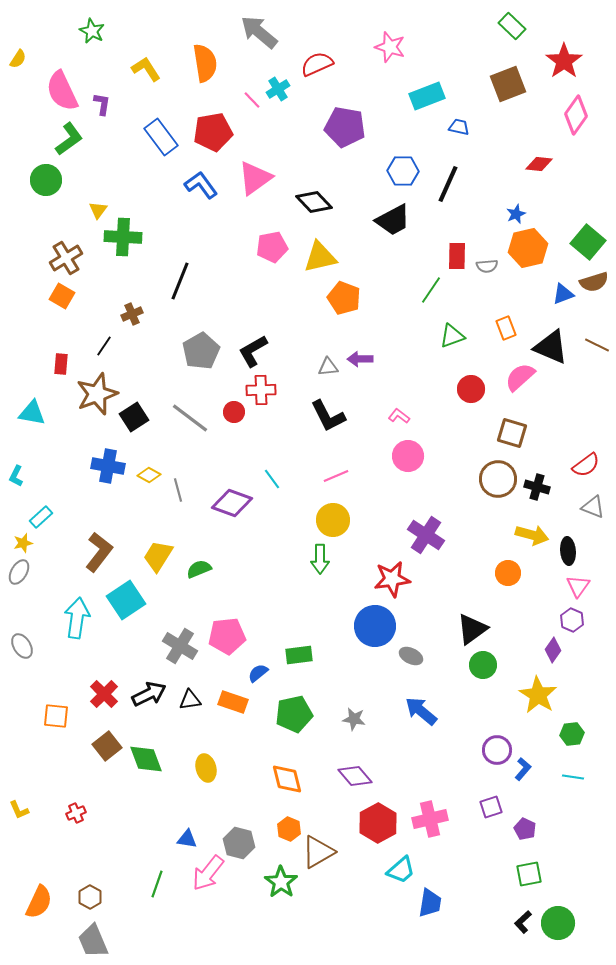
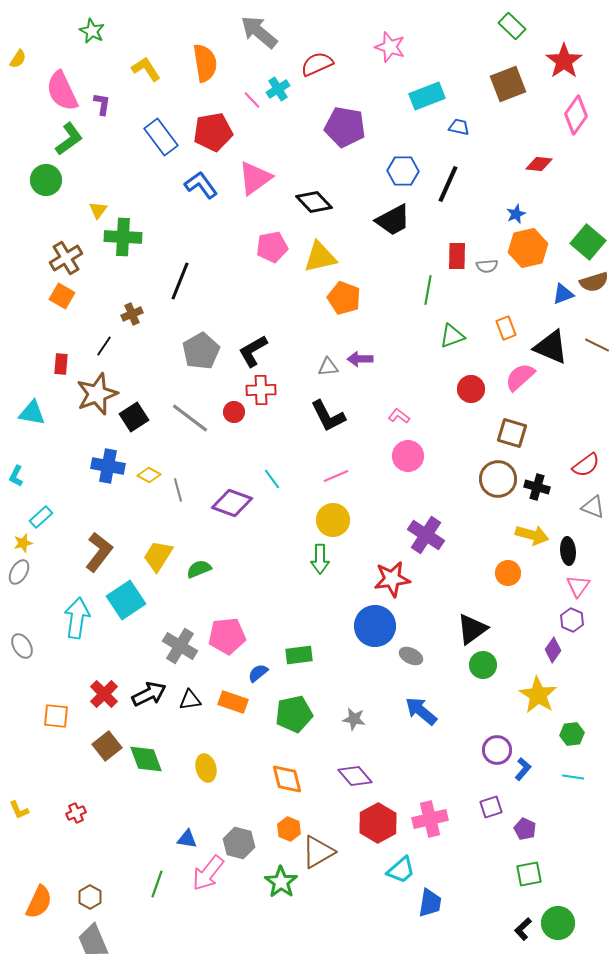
green line at (431, 290): moved 3 px left; rotated 24 degrees counterclockwise
black L-shape at (523, 922): moved 7 px down
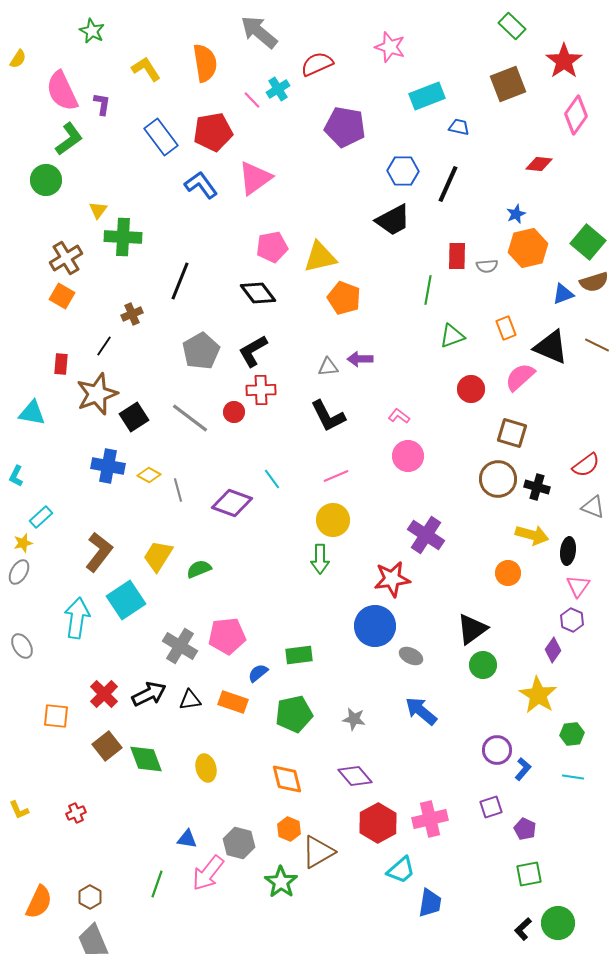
black diamond at (314, 202): moved 56 px left, 91 px down; rotated 6 degrees clockwise
black ellipse at (568, 551): rotated 12 degrees clockwise
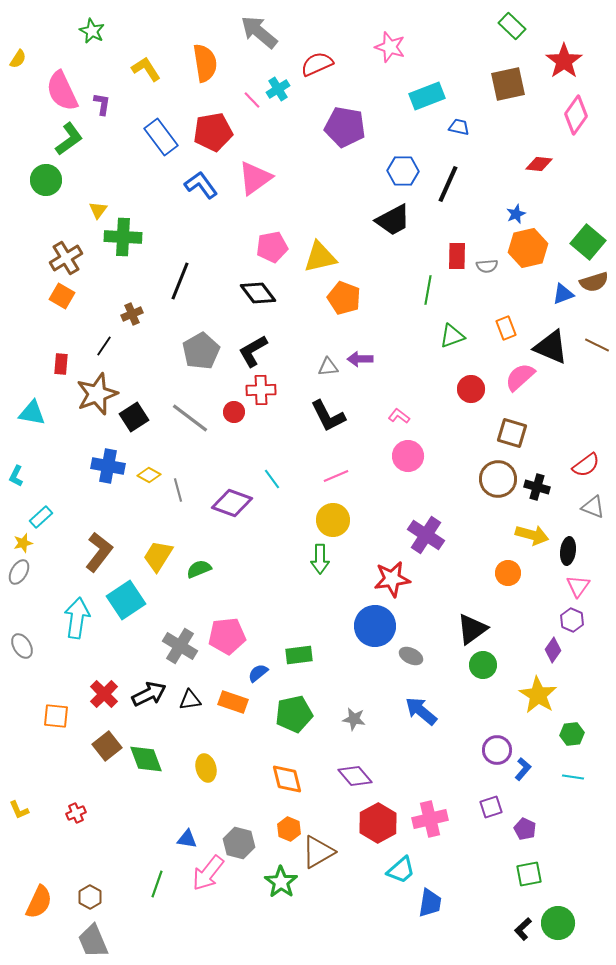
brown square at (508, 84): rotated 9 degrees clockwise
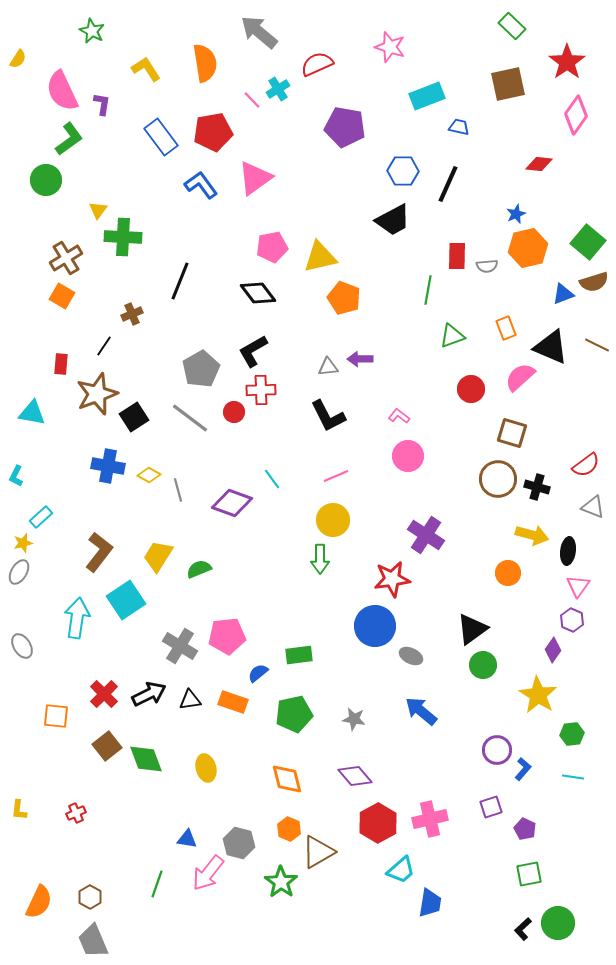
red star at (564, 61): moved 3 px right, 1 px down
gray pentagon at (201, 351): moved 18 px down
yellow L-shape at (19, 810): rotated 30 degrees clockwise
